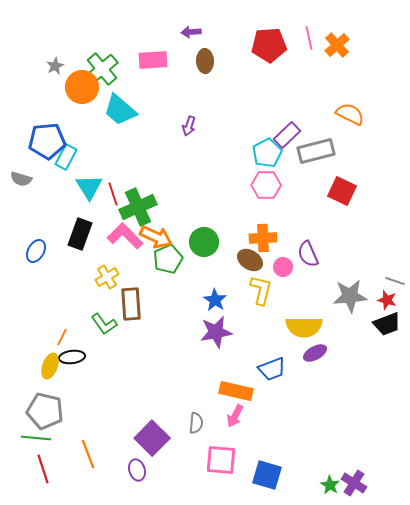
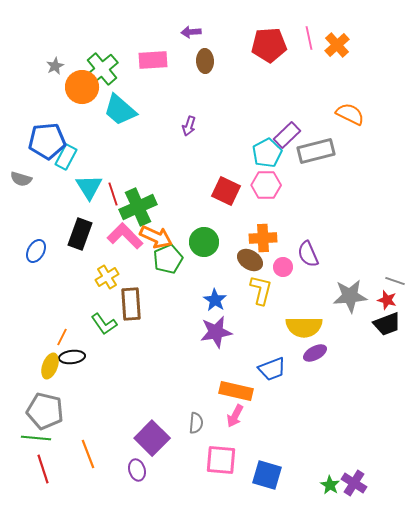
red square at (342, 191): moved 116 px left
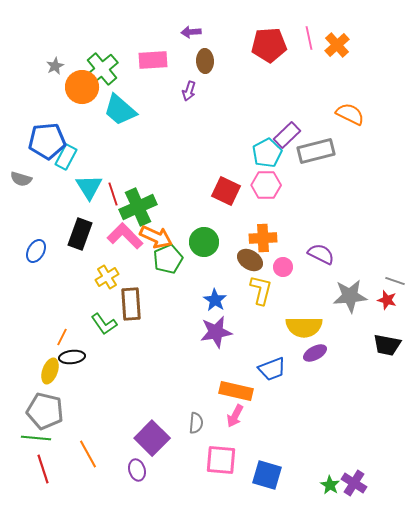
purple arrow at (189, 126): moved 35 px up
purple semicircle at (308, 254): moved 13 px right; rotated 140 degrees clockwise
black trapezoid at (387, 324): moved 21 px down; rotated 32 degrees clockwise
yellow ellipse at (50, 366): moved 5 px down
orange line at (88, 454): rotated 8 degrees counterclockwise
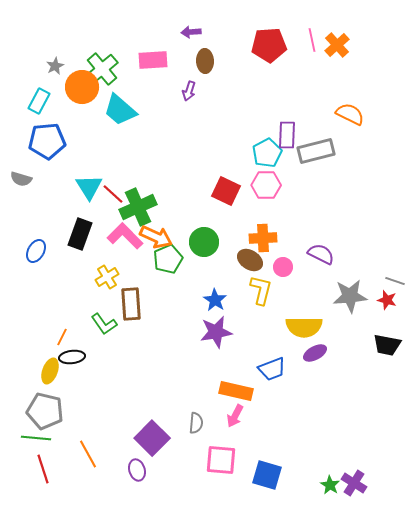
pink line at (309, 38): moved 3 px right, 2 px down
purple rectangle at (287, 135): rotated 44 degrees counterclockwise
cyan rectangle at (66, 157): moved 27 px left, 56 px up
red line at (113, 194): rotated 30 degrees counterclockwise
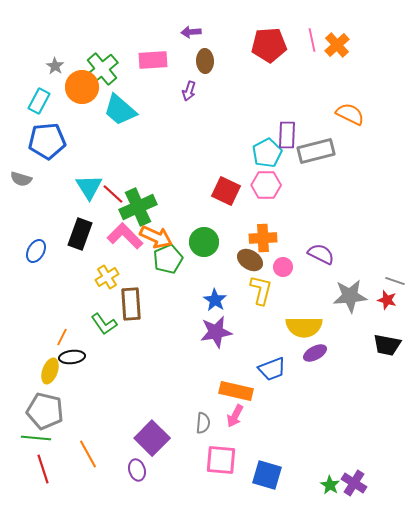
gray star at (55, 66): rotated 12 degrees counterclockwise
gray semicircle at (196, 423): moved 7 px right
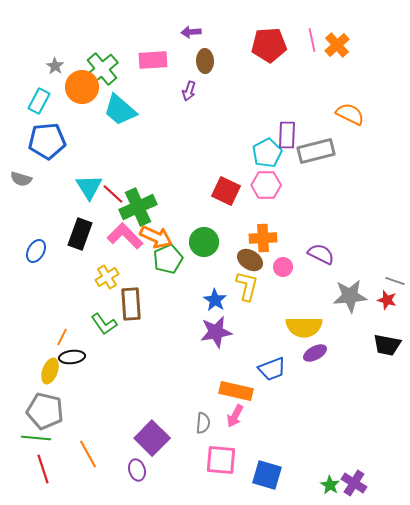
yellow L-shape at (261, 290): moved 14 px left, 4 px up
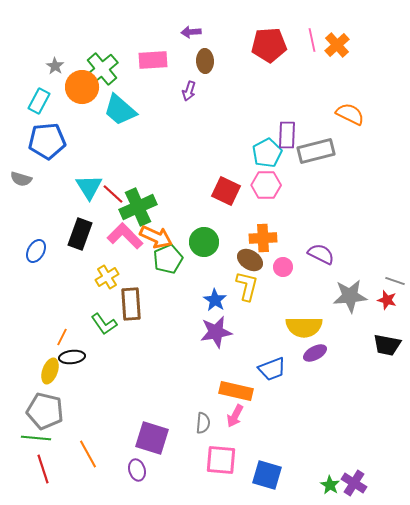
purple square at (152, 438): rotated 28 degrees counterclockwise
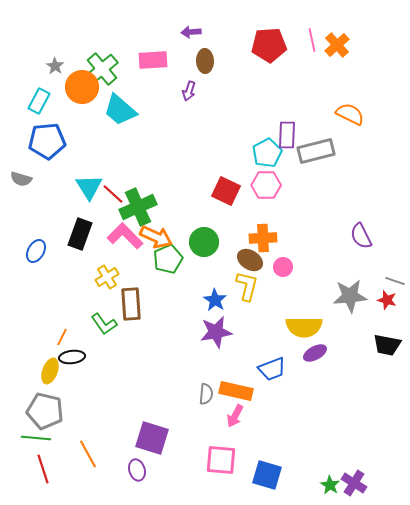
purple semicircle at (321, 254): moved 40 px right, 18 px up; rotated 144 degrees counterclockwise
gray semicircle at (203, 423): moved 3 px right, 29 px up
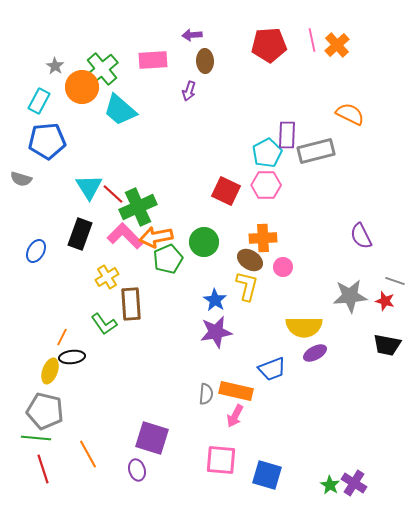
purple arrow at (191, 32): moved 1 px right, 3 px down
orange arrow at (156, 237): rotated 144 degrees clockwise
red star at (387, 300): moved 2 px left, 1 px down
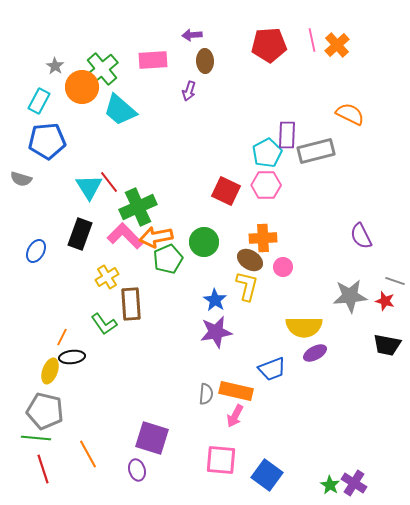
red line at (113, 194): moved 4 px left, 12 px up; rotated 10 degrees clockwise
blue square at (267, 475): rotated 20 degrees clockwise
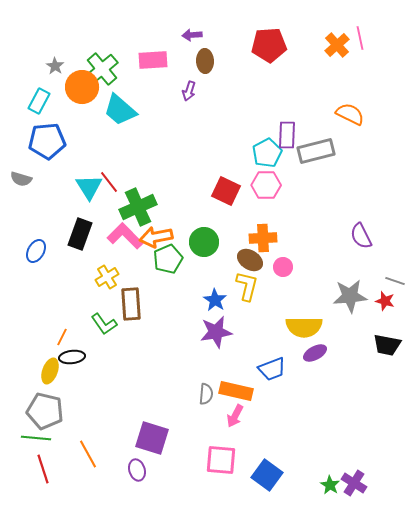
pink line at (312, 40): moved 48 px right, 2 px up
